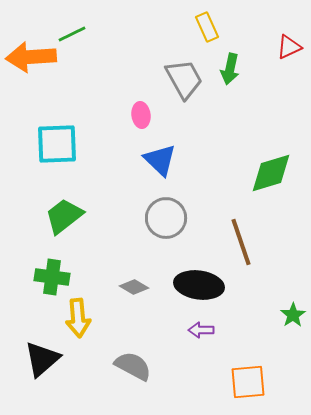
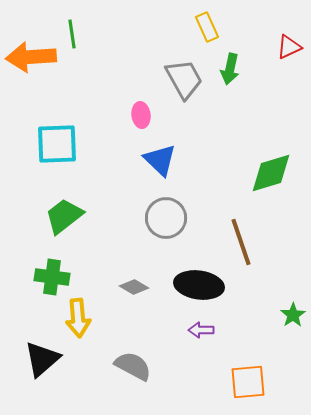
green line: rotated 72 degrees counterclockwise
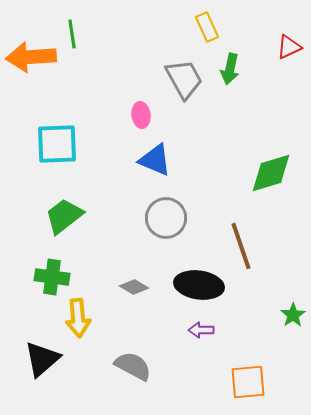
blue triangle: moved 5 px left; rotated 21 degrees counterclockwise
brown line: moved 4 px down
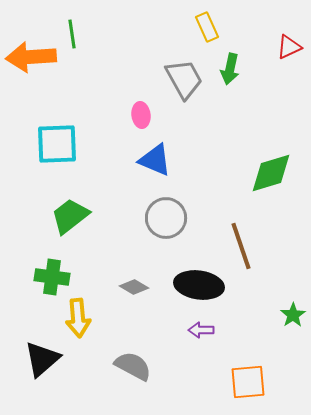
green trapezoid: moved 6 px right
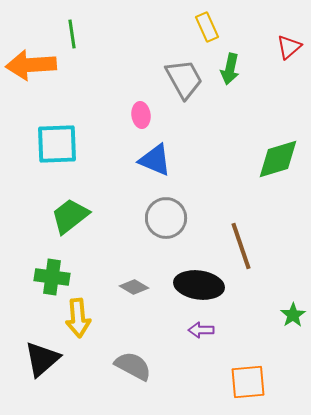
red triangle: rotated 16 degrees counterclockwise
orange arrow: moved 8 px down
green diamond: moved 7 px right, 14 px up
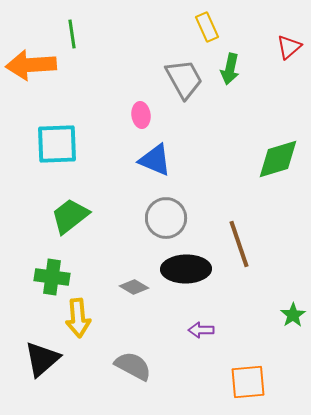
brown line: moved 2 px left, 2 px up
black ellipse: moved 13 px left, 16 px up; rotated 9 degrees counterclockwise
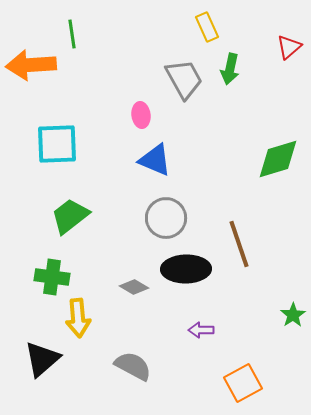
orange square: moved 5 px left, 1 px down; rotated 24 degrees counterclockwise
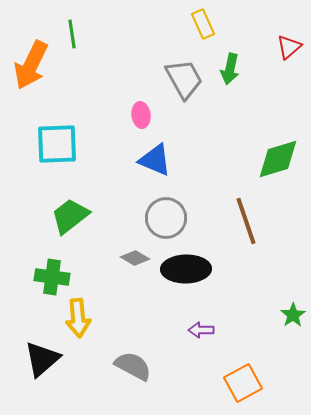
yellow rectangle: moved 4 px left, 3 px up
orange arrow: rotated 60 degrees counterclockwise
brown line: moved 7 px right, 23 px up
gray diamond: moved 1 px right, 29 px up
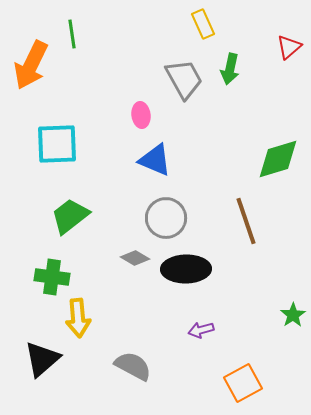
purple arrow: rotated 15 degrees counterclockwise
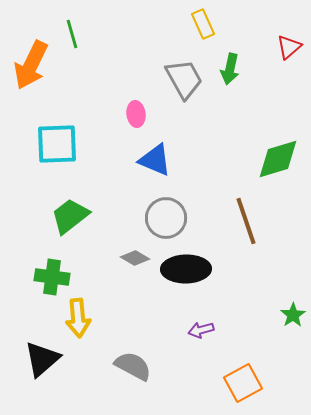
green line: rotated 8 degrees counterclockwise
pink ellipse: moved 5 px left, 1 px up
